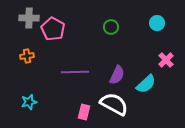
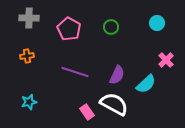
pink pentagon: moved 16 px right
purple line: rotated 20 degrees clockwise
pink rectangle: moved 3 px right; rotated 49 degrees counterclockwise
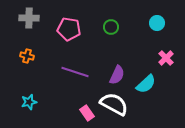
pink pentagon: rotated 20 degrees counterclockwise
orange cross: rotated 24 degrees clockwise
pink cross: moved 2 px up
pink rectangle: moved 1 px down
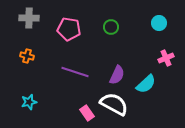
cyan circle: moved 2 px right
pink cross: rotated 21 degrees clockwise
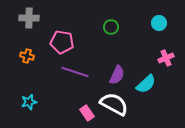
pink pentagon: moved 7 px left, 13 px down
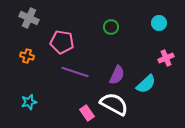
gray cross: rotated 24 degrees clockwise
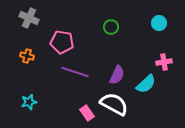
pink cross: moved 2 px left, 4 px down; rotated 14 degrees clockwise
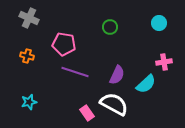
green circle: moved 1 px left
pink pentagon: moved 2 px right, 2 px down
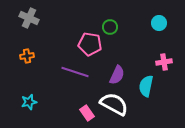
pink pentagon: moved 26 px right
orange cross: rotated 24 degrees counterclockwise
cyan semicircle: moved 2 px down; rotated 145 degrees clockwise
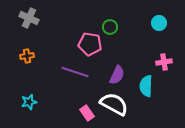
cyan semicircle: rotated 10 degrees counterclockwise
